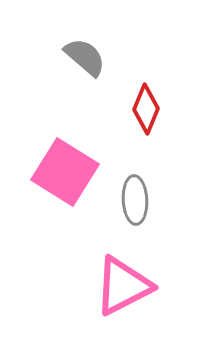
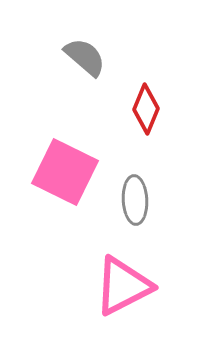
pink square: rotated 6 degrees counterclockwise
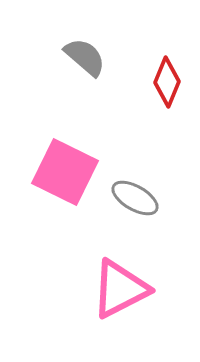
red diamond: moved 21 px right, 27 px up
gray ellipse: moved 2 px up; rotated 57 degrees counterclockwise
pink triangle: moved 3 px left, 3 px down
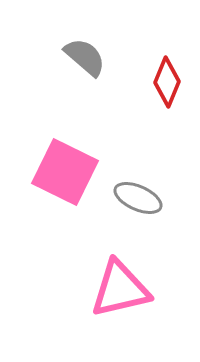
gray ellipse: moved 3 px right; rotated 6 degrees counterclockwise
pink triangle: rotated 14 degrees clockwise
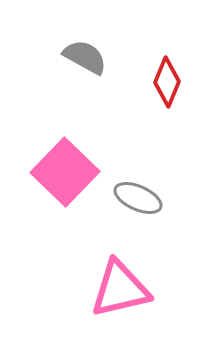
gray semicircle: rotated 12 degrees counterclockwise
pink square: rotated 18 degrees clockwise
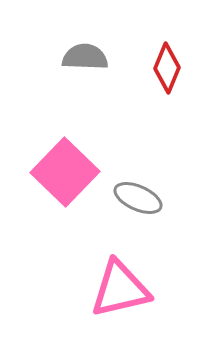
gray semicircle: rotated 27 degrees counterclockwise
red diamond: moved 14 px up
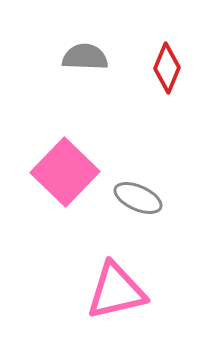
pink triangle: moved 4 px left, 2 px down
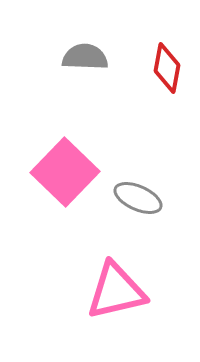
red diamond: rotated 12 degrees counterclockwise
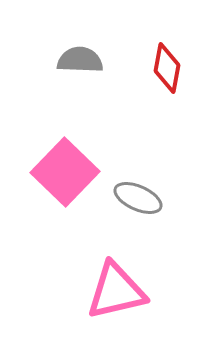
gray semicircle: moved 5 px left, 3 px down
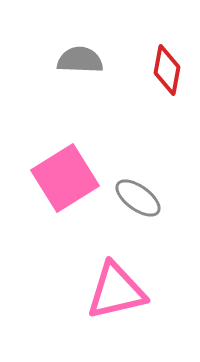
red diamond: moved 2 px down
pink square: moved 6 px down; rotated 14 degrees clockwise
gray ellipse: rotated 12 degrees clockwise
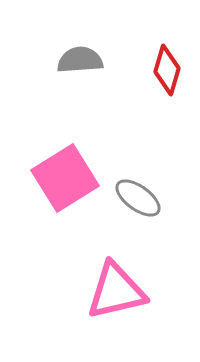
gray semicircle: rotated 6 degrees counterclockwise
red diamond: rotated 6 degrees clockwise
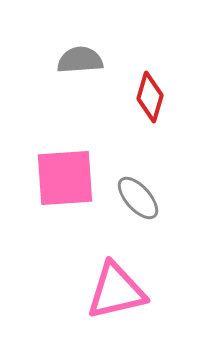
red diamond: moved 17 px left, 27 px down
pink square: rotated 28 degrees clockwise
gray ellipse: rotated 12 degrees clockwise
